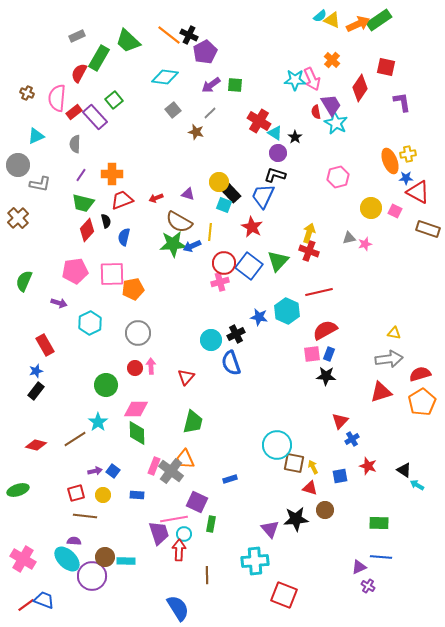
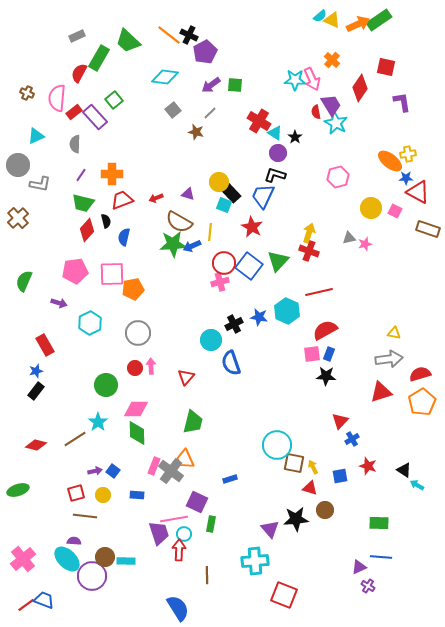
orange ellipse at (390, 161): rotated 30 degrees counterclockwise
black cross at (236, 334): moved 2 px left, 10 px up
pink cross at (23, 559): rotated 20 degrees clockwise
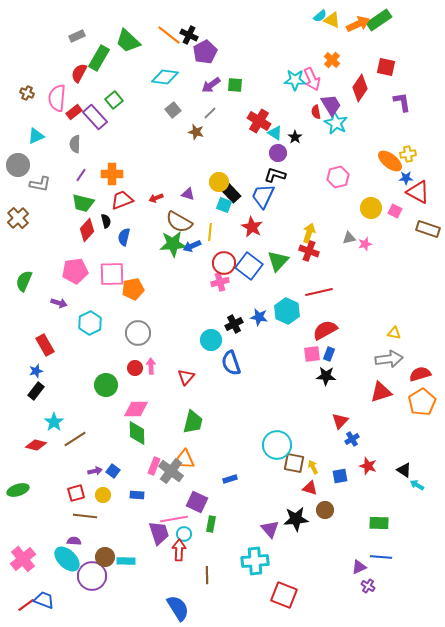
cyan star at (98, 422): moved 44 px left
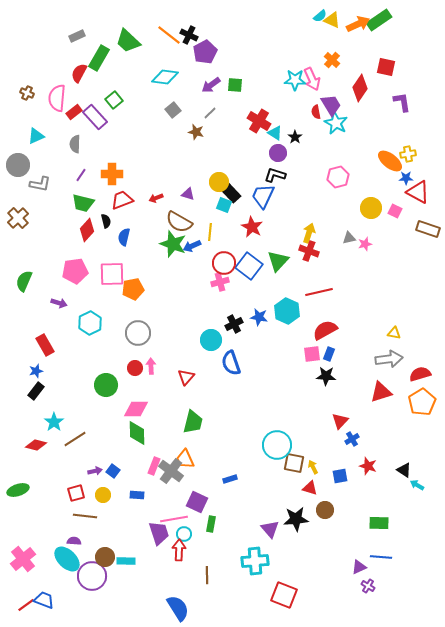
green star at (173, 244): rotated 24 degrees clockwise
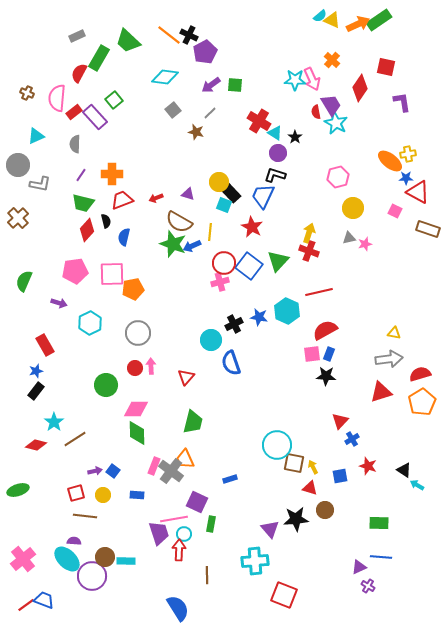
yellow circle at (371, 208): moved 18 px left
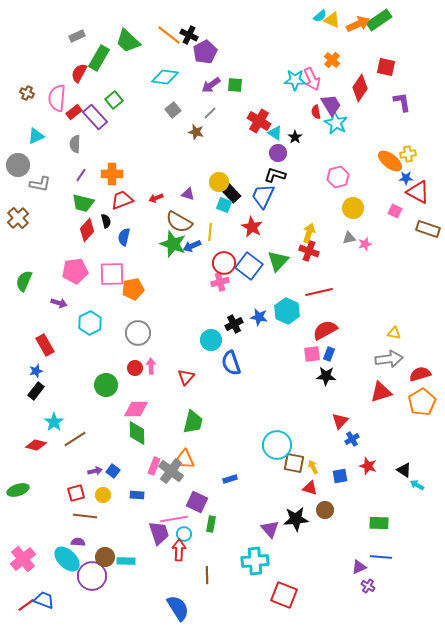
purple semicircle at (74, 541): moved 4 px right, 1 px down
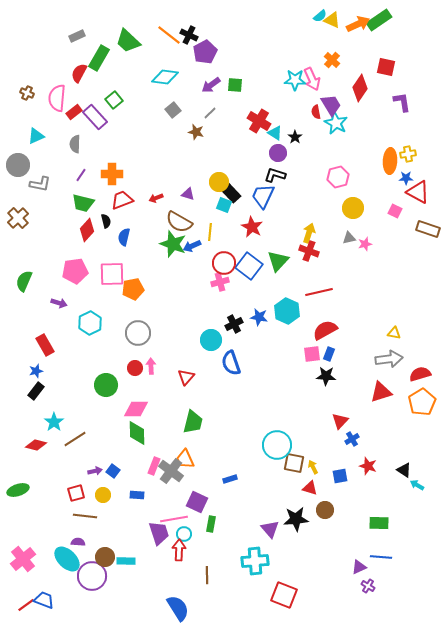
orange ellipse at (390, 161): rotated 55 degrees clockwise
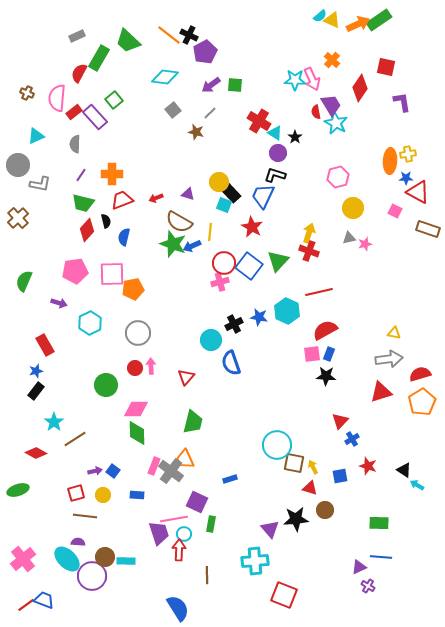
red diamond at (36, 445): moved 8 px down; rotated 15 degrees clockwise
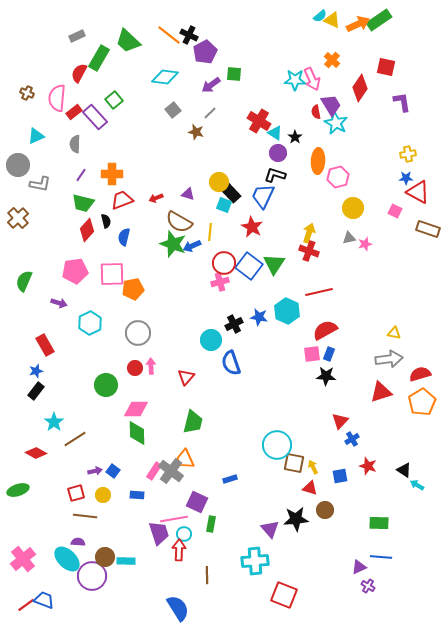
green square at (235, 85): moved 1 px left, 11 px up
orange ellipse at (390, 161): moved 72 px left
green triangle at (278, 261): moved 4 px left, 3 px down; rotated 10 degrees counterclockwise
pink rectangle at (154, 466): moved 5 px down; rotated 12 degrees clockwise
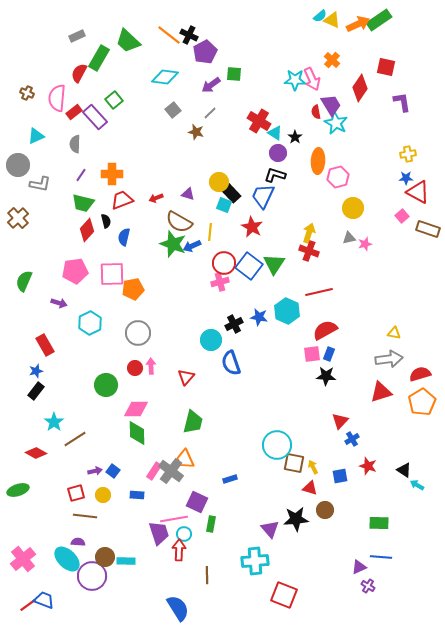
pink square at (395, 211): moved 7 px right, 5 px down; rotated 24 degrees clockwise
red line at (26, 605): moved 2 px right
